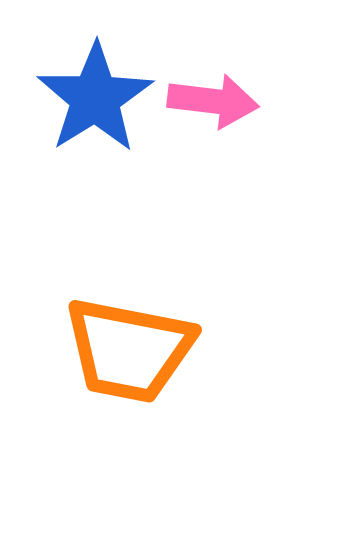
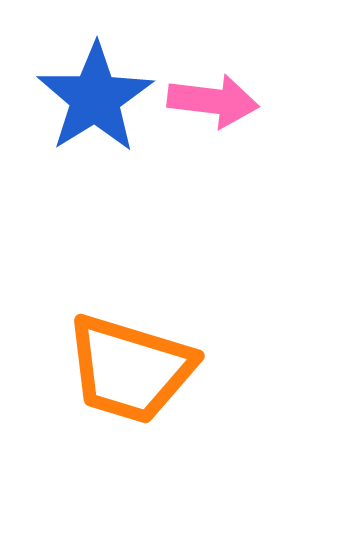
orange trapezoid: moved 1 px right, 19 px down; rotated 6 degrees clockwise
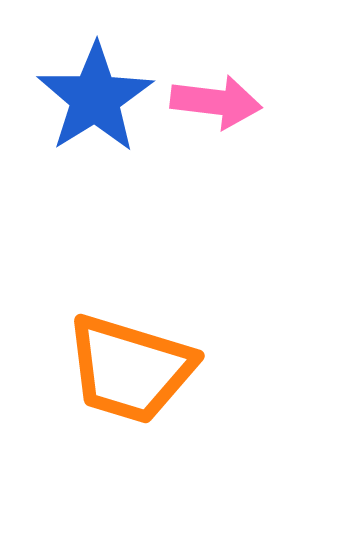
pink arrow: moved 3 px right, 1 px down
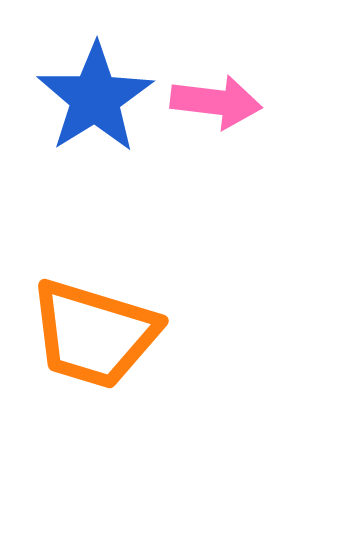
orange trapezoid: moved 36 px left, 35 px up
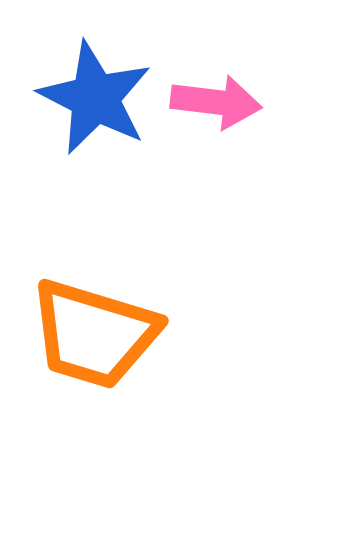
blue star: rotated 13 degrees counterclockwise
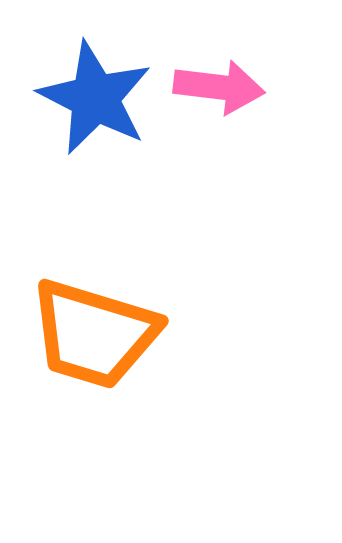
pink arrow: moved 3 px right, 15 px up
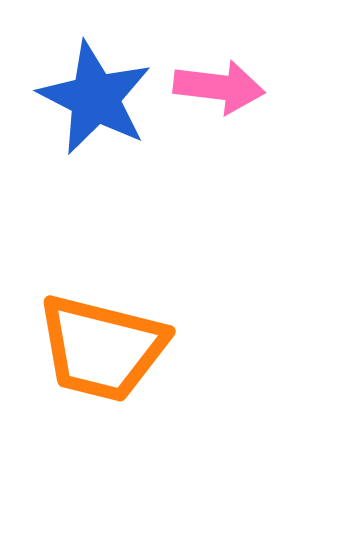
orange trapezoid: moved 8 px right, 14 px down; rotated 3 degrees counterclockwise
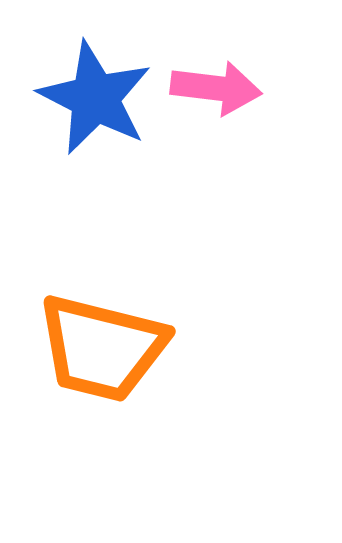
pink arrow: moved 3 px left, 1 px down
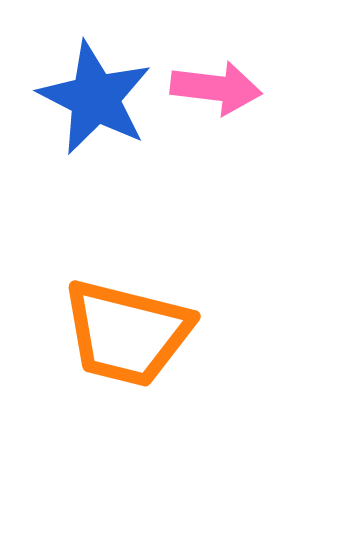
orange trapezoid: moved 25 px right, 15 px up
